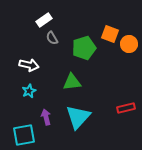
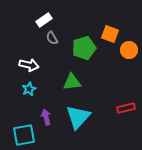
orange circle: moved 6 px down
cyan star: moved 2 px up
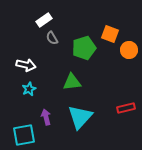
white arrow: moved 3 px left
cyan triangle: moved 2 px right
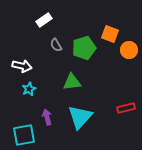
gray semicircle: moved 4 px right, 7 px down
white arrow: moved 4 px left, 1 px down
purple arrow: moved 1 px right
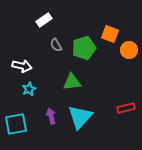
purple arrow: moved 4 px right, 1 px up
cyan square: moved 8 px left, 11 px up
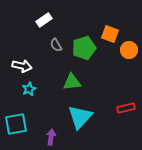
purple arrow: moved 21 px down; rotated 21 degrees clockwise
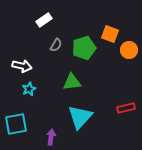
gray semicircle: rotated 120 degrees counterclockwise
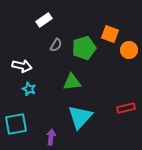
cyan star: rotated 24 degrees counterclockwise
